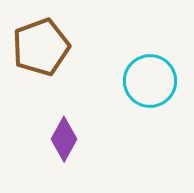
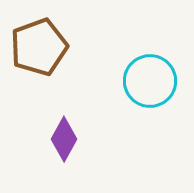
brown pentagon: moved 2 px left
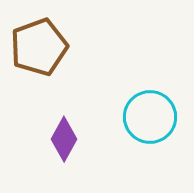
cyan circle: moved 36 px down
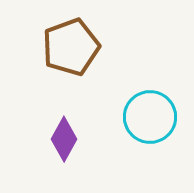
brown pentagon: moved 32 px right
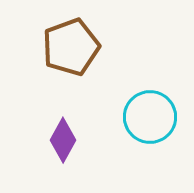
purple diamond: moved 1 px left, 1 px down
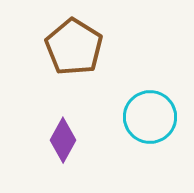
brown pentagon: moved 3 px right; rotated 20 degrees counterclockwise
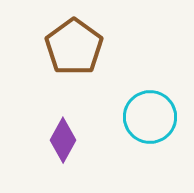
brown pentagon: rotated 4 degrees clockwise
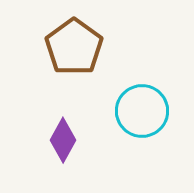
cyan circle: moved 8 px left, 6 px up
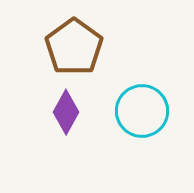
purple diamond: moved 3 px right, 28 px up
